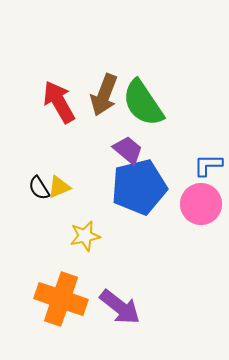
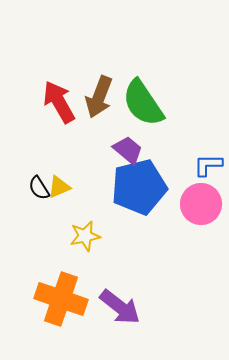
brown arrow: moved 5 px left, 2 px down
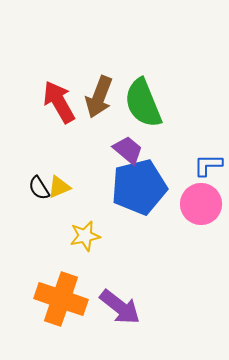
green semicircle: rotated 12 degrees clockwise
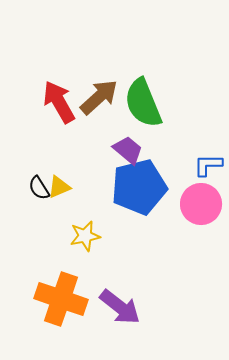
brown arrow: rotated 153 degrees counterclockwise
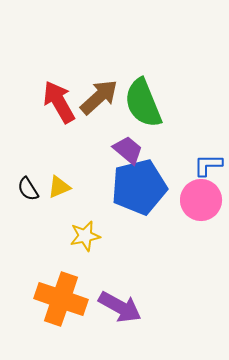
black semicircle: moved 11 px left, 1 px down
pink circle: moved 4 px up
purple arrow: rotated 9 degrees counterclockwise
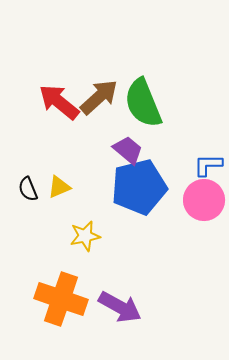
red arrow: rotated 21 degrees counterclockwise
black semicircle: rotated 10 degrees clockwise
pink circle: moved 3 px right
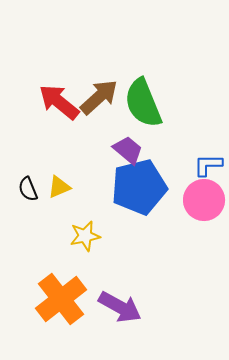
orange cross: rotated 33 degrees clockwise
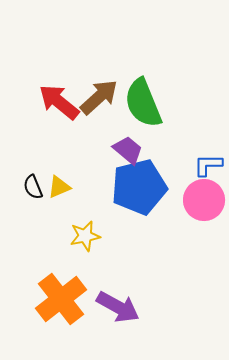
black semicircle: moved 5 px right, 2 px up
purple arrow: moved 2 px left
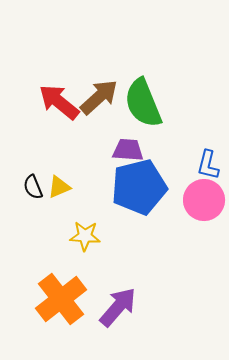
purple trapezoid: rotated 36 degrees counterclockwise
blue L-shape: rotated 76 degrees counterclockwise
yellow star: rotated 16 degrees clockwise
purple arrow: rotated 78 degrees counterclockwise
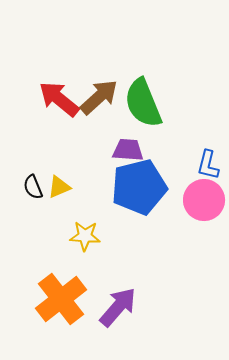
red arrow: moved 3 px up
